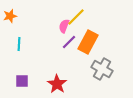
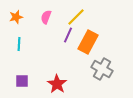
orange star: moved 6 px right, 1 px down
pink semicircle: moved 18 px left, 9 px up
purple line: moved 1 px left, 7 px up; rotated 21 degrees counterclockwise
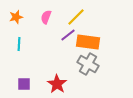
purple line: rotated 28 degrees clockwise
orange rectangle: rotated 70 degrees clockwise
gray cross: moved 14 px left, 5 px up
purple square: moved 2 px right, 3 px down
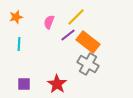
pink semicircle: moved 3 px right, 5 px down
orange rectangle: rotated 30 degrees clockwise
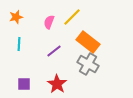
yellow line: moved 4 px left
purple line: moved 14 px left, 16 px down
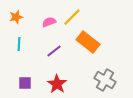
pink semicircle: rotated 48 degrees clockwise
gray cross: moved 17 px right, 16 px down
purple square: moved 1 px right, 1 px up
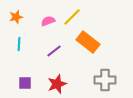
pink semicircle: moved 1 px left, 1 px up
gray cross: rotated 30 degrees counterclockwise
red star: rotated 18 degrees clockwise
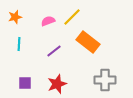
orange star: moved 1 px left
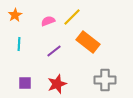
orange star: moved 2 px up; rotated 16 degrees counterclockwise
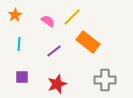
pink semicircle: rotated 56 degrees clockwise
purple square: moved 3 px left, 6 px up
